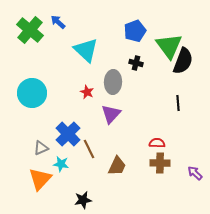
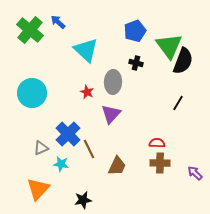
black line: rotated 35 degrees clockwise
orange triangle: moved 2 px left, 10 px down
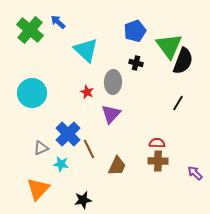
brown cross: moved 2 px left, 2 px up
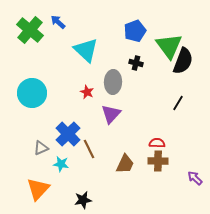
brown trapezoid: moved 8 px right, 2 px up
purple arrow: moved 5 px down
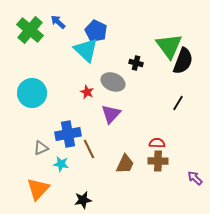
blue pentagon: moved 39 px left; rotated 25 degrees counterclockwise
gray ellipse: rotated 70 degrees counterclockwise
blue cross: rotated 35 degrees clockwise
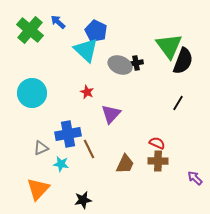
black cross: rotated 24 degrees counterclockwise
gray ellipse: moved 7 px right, 17 px up
red semicircle: rotated 21 degrees clockwise
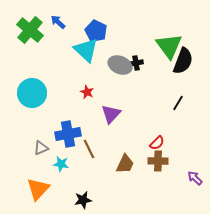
red semicircle: rotated 112 degrees clockwise
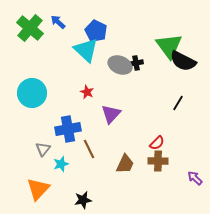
green cross: moved 2 px up
black semicircle: rotated 96 degrees clockwise
blue cross: moved 5 px up
gray triangle: moved 2 px right, 1 px down; rotated 28 degrees counterclockwise
cyan star: rotated 28 degrees counterclockwise
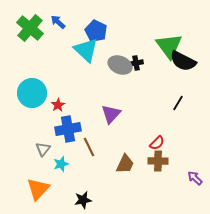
red star: moved 29 px left, 13 px down; rotated 16 degrees clockwise
brown line: moved 2 px up
